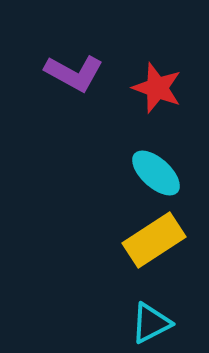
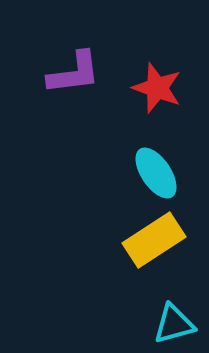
purple L-shape: rotated 36 degrees counterclockwise
cyan ellipse: rotated 14 degrees clockwise
cyan triangle: moved 23 px right, 1 px down; rotated 12 degrees clockwise
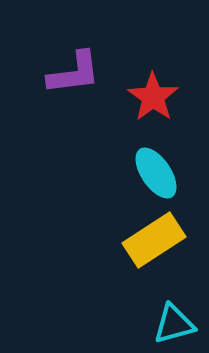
red star: moved 4 px left, 9 px down; rotated 15 degrees clockwise
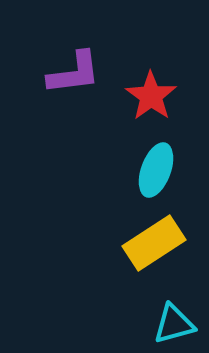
red star: moved 2 px left, 1 px up
cyan ellipse: moved 3 px up; rotated 54 degrees clockwise
yellow rectangle: moved 3 px down
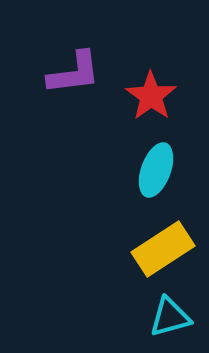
yellow rectangle: moved 9 px right, 6 px down
cyan triangle: moved 4 px left, 7 px up
